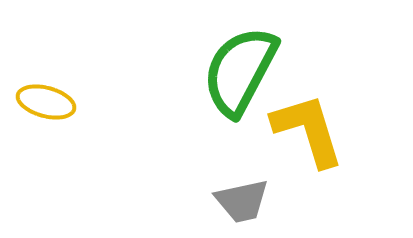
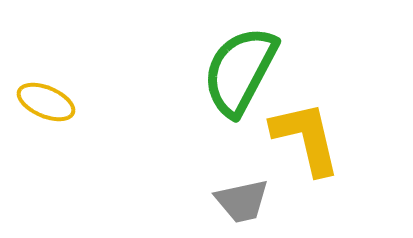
yellow ellipse: rotated 8 degrees clockwise
yellow L-shape: moved 2 px left, 8 px down; rotated 4 degrees clockwise
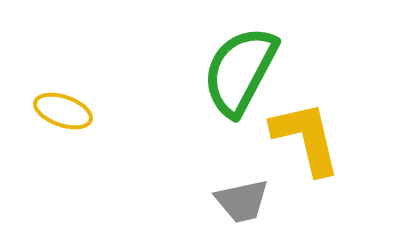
yellow ellipse: moved 17 px right, 9 px down; rotated 4 degrees counterclockwise
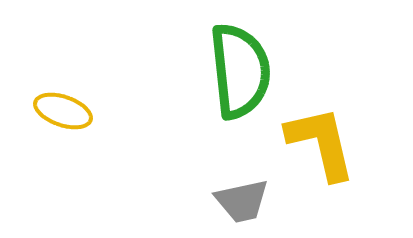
green semicircle: rotated 146 degrees clockwise
yellow L-shape: moved 15 px right, 5 px down
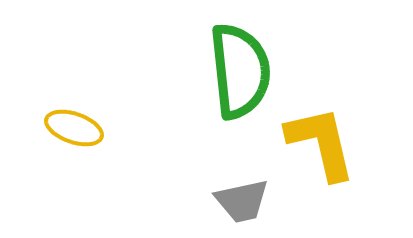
yellow ellipse: moved 11 px right, 17 px down
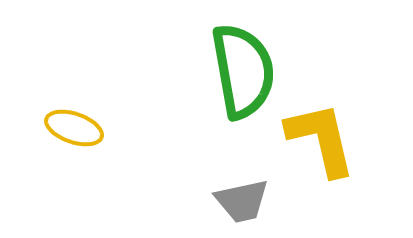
green semicircle: moved 3 px right; rotated 4 degrees counterclockwise
yellow L-shape: moved 4 px up
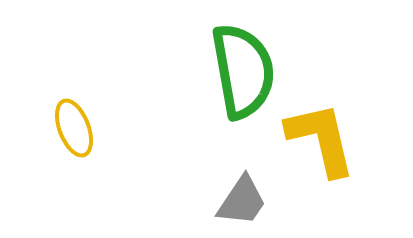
yellow ellipse: rotated 50 degrees clockwise
gray trapezoid: rotated 44 degrees counterclockwise
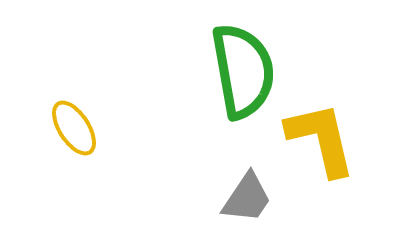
yellow ellipse: rotated 12 degrees counterclockwise
gray trapezoid: moved 5 px right, 3 px up
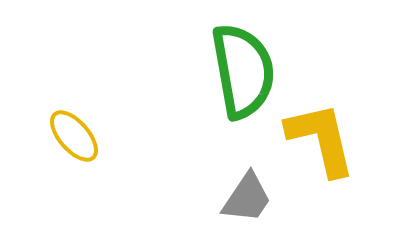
yellow ellipse: moved 8 px down; rotated 8 degrees counterclockwise
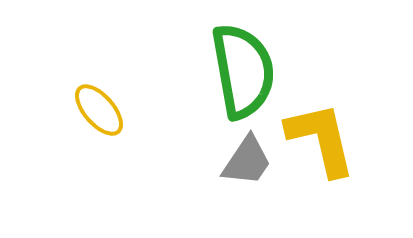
yellow ellipse: moved 25 px right, 26 px up
gray trapezoid: moved 37 px up
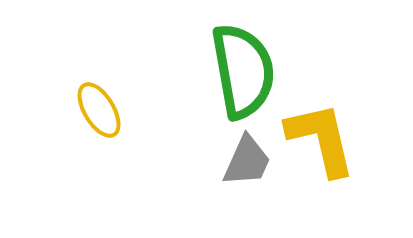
yellow ellipse: rotated 10 degrees clockwise
gray trapezoid: rotated 10 degrees counterclockwise
